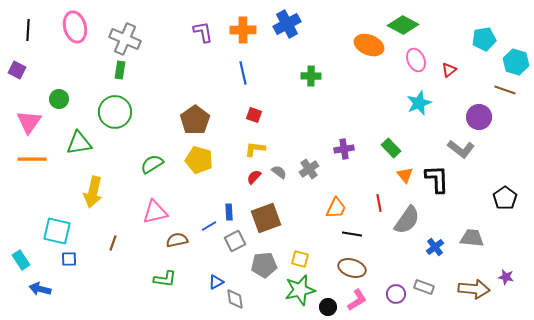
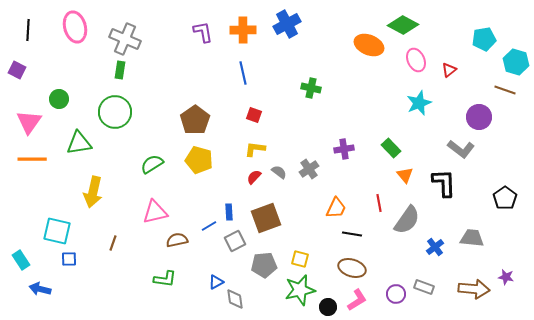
green cross at (311, 76): moved 12 px down; rotated 12 degrees clockwise
black L-shape at (437, 179): moved 7 px right, 4 px down
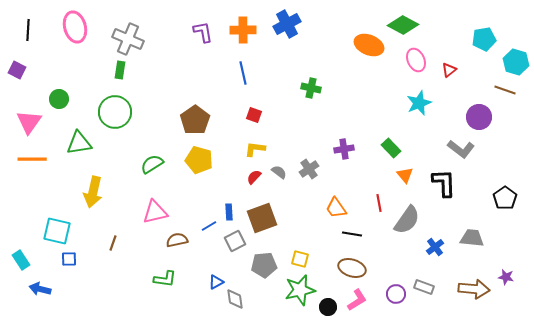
gray cross at (125, 39): moved 3 px right
orange trapezoid at (336, 208): rotated 120 degrees clockwise
brown square at (266, 218): moved 4 px left
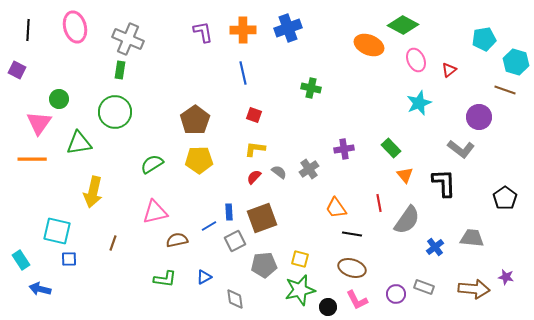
blue cross at (287, 24): moved 1 px right, 4 px down; rotated 8 degrees clockwise
pink triangle at (29, 122): moved 10 px right, 1 px down
yellow pentagon at (199, 160): rotated 16 degrees counterclockwise
blue triangle at (216, 282): moved 12 px left, 5 px up
pink L-shape at (357, 300): rotated 95 degrees clockwise
